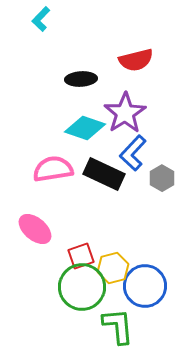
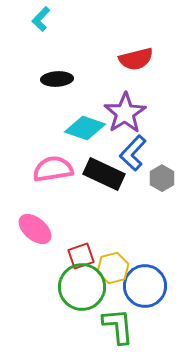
red semicircle: moved 1 px up
black ellipse: moved 24 px left
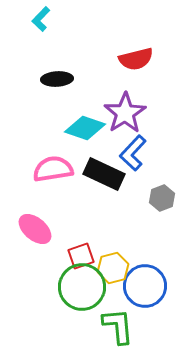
gray hexagon: moved 20 px down; rotated 10 degrees clockwise
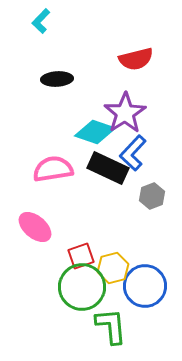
cyan L-shape: moved 2 px down
cyan diamond: moved 10 px right, 4 px down
black rectangle: moved 4 px right, 6 px up
gray hexagon: moved 10 px left, 2 px up
pink ellipse: moved 2 px up
green L-shape: moved 7 px left
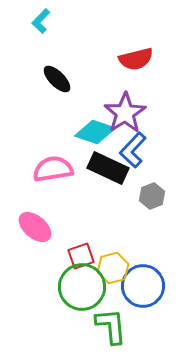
black ellipse: rotated 48 degrees clockwise
blue L-shape: moved 3 px up
blue circle: moved 2 px left
